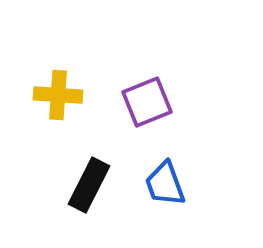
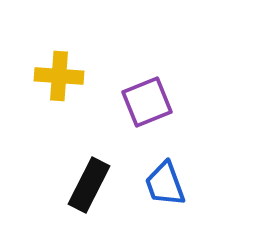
yellow cross: moved 1 px right, 19 px up
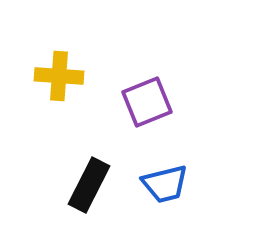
blue trapezoid: rotated 84 degrees counterclockwise
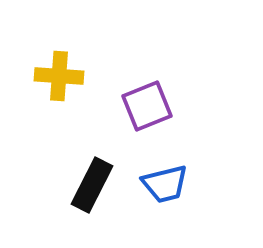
purple square: moved 4 px down
black rectangle: moved 3 px right
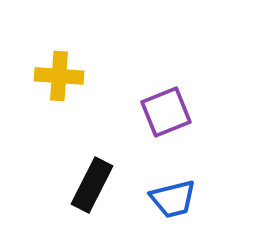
purple square: moved 19 px right, 6 px down
blue trapezoid: moved 8 px right, 15 px down
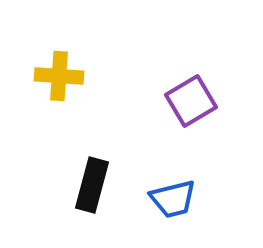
purple square: moved 25 px right, 11 px up; rotated 9 degrees counterclockwise
black rectangle: rotated 12 degrees counterclockwise
